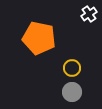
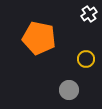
yellow circle: moved 14 px right, 9 px up
gray circle: moved 3 px left, 2 px up
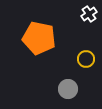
gray circle: moved 1 px left, 1 px up
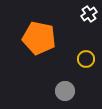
gray circle: moved 3 px left, 2 px down
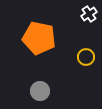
yellow circle: moved 2 px up
gray circle: moved 25 px left
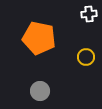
white cross: rotated 28 degrees clockwise
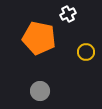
white cross: moved 21 px left; rotated 21 degrees counterclockwise
yellow circle: moved 5 px up
